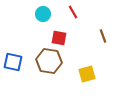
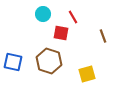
red line: moved 5 px down
red square: moved 2 px right, 5 px up
brown hexagon: rotated 10 degrees clockwise
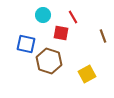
cyan circle: moved 1 px down
blue square: moved 13 px right, 18 px up
yellow square: rotated 12 degrees counterclockwise
